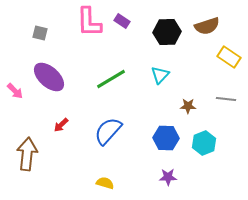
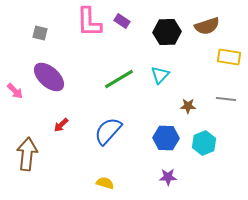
yellow rectangle: rotated 25 degrees counterclockwise
green line: moved 8 px right
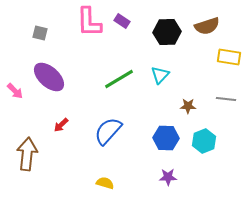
cyan hexagon: moved 2 px up
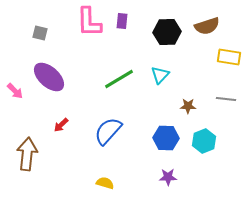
purple rectangle: rotated 63 degrees clockwise
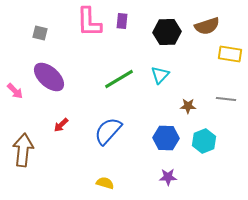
yellow rectangle: moved 1 px right, 3 px up
brown arrow: moved 4 px left, 4 px up
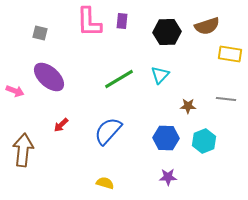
pink arrow: rotated 24 degrees counterclockwise
